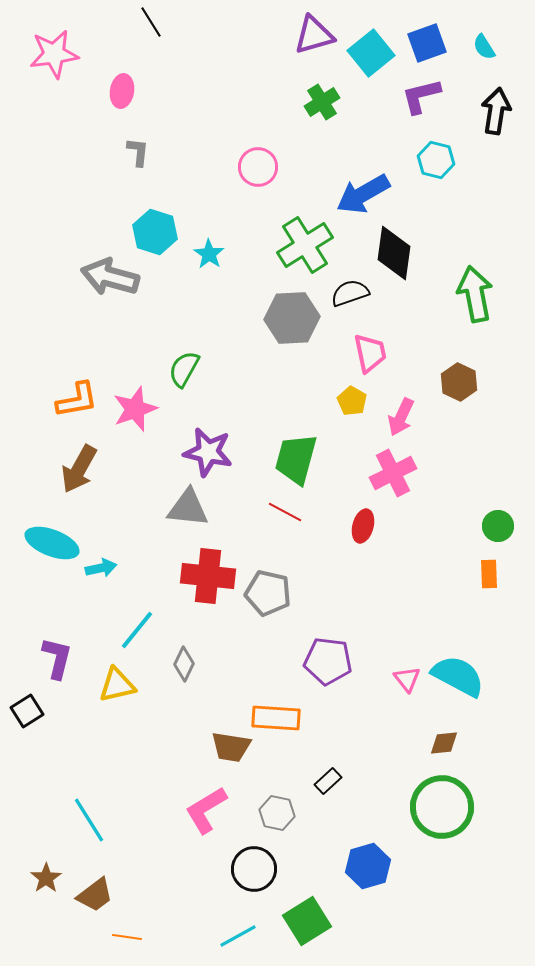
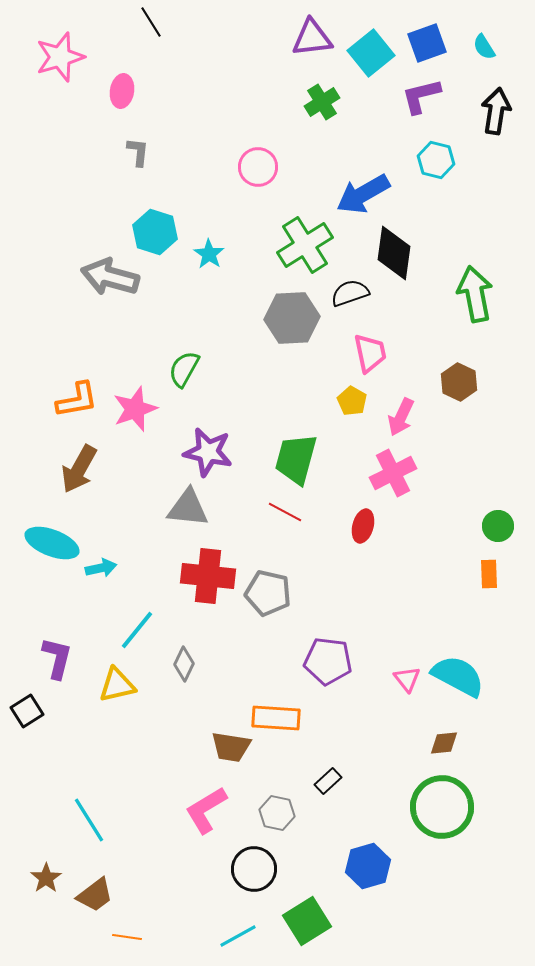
purple triangle at (314, 35): moved 2 px left, 3 px down; rotated 9 degrees clockwise
pink star at (54, 54): moved 6 px right, 3 px down; rotated 9 degrees counterclockwise
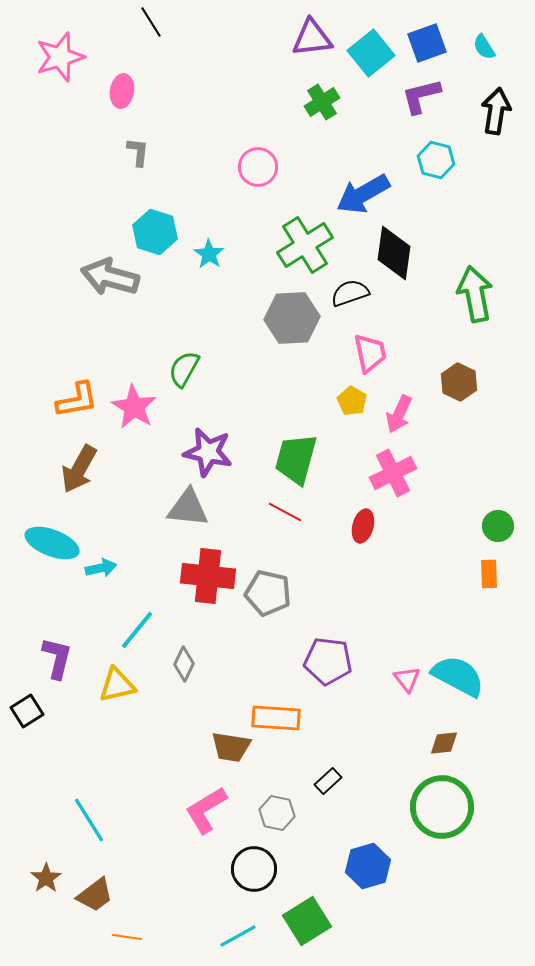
pink star at (135, 409): moved 1 px left, 2 px up; rotated 21 degrees counterclockwise
pink arrow at (401, 417): moved 2 px left, 3 px up
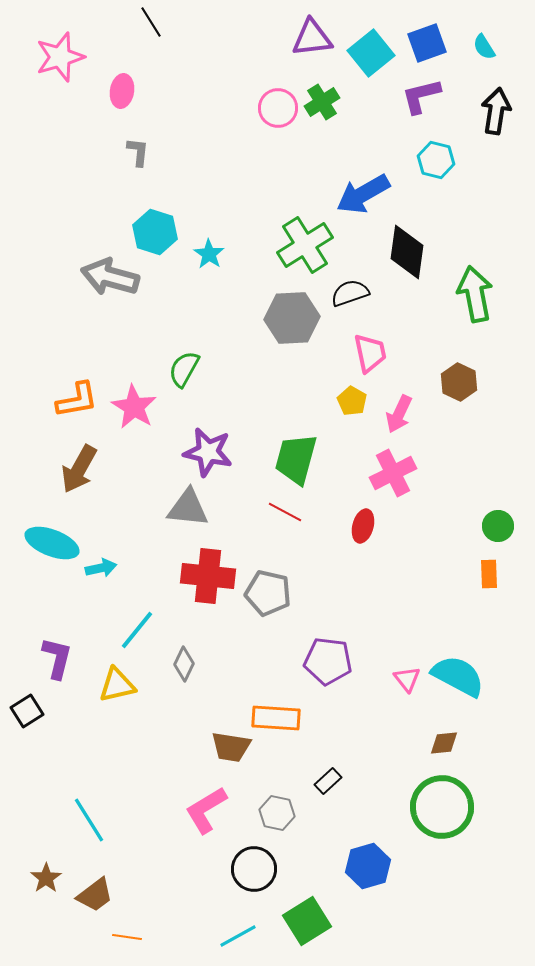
pink circle at (258, 167): moved 20 px right, 59 px up
black diamond at (394, 253): moved 13 px right, 1 px up
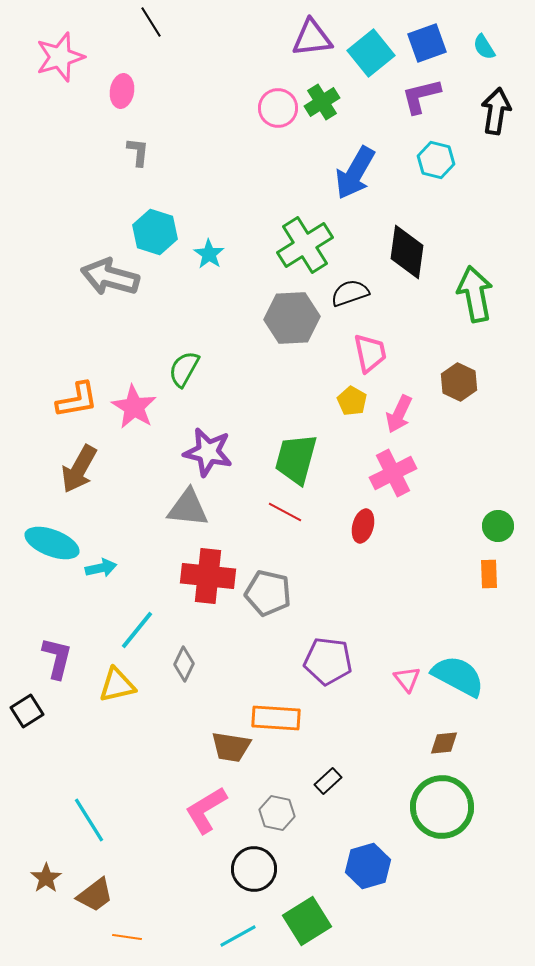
blue arrow at (363, 194): moved 8 px left, 21 px up; rotated 30 degrees counterclockwise
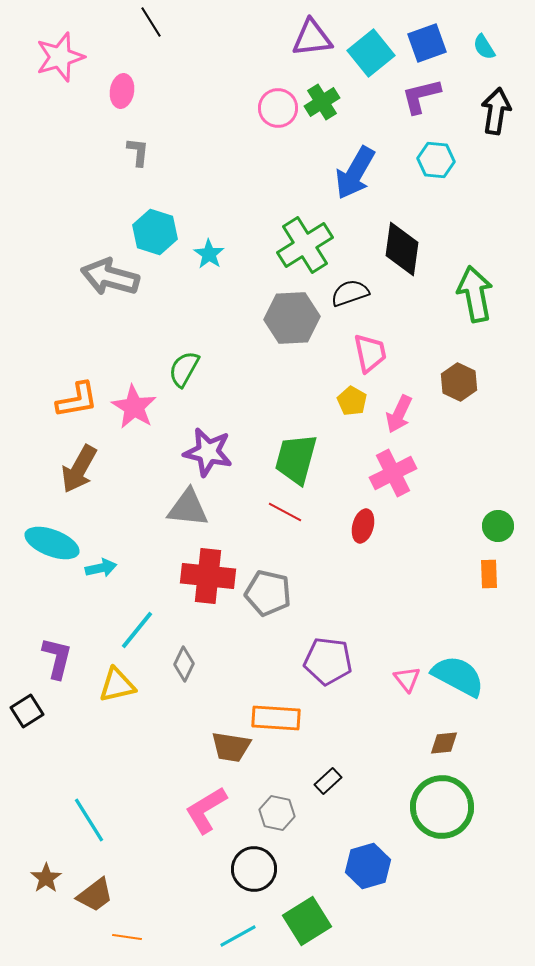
cyan hexagon at (436, 160): rotated 9 degrees counterclockwise
black diamond at (407, 252): moved 5 px left, 3 px up
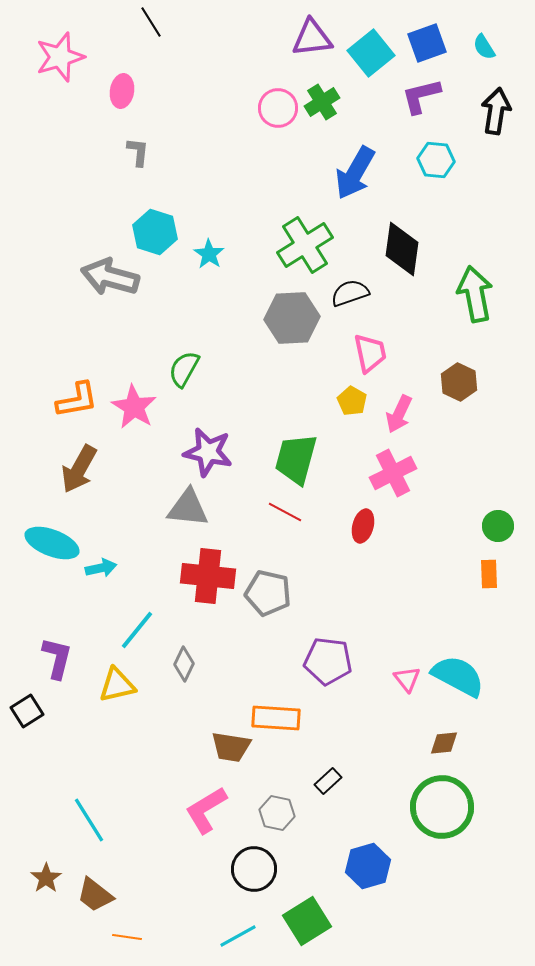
brown trapezoid at (95, 895): rotated 75 degrees clockwise
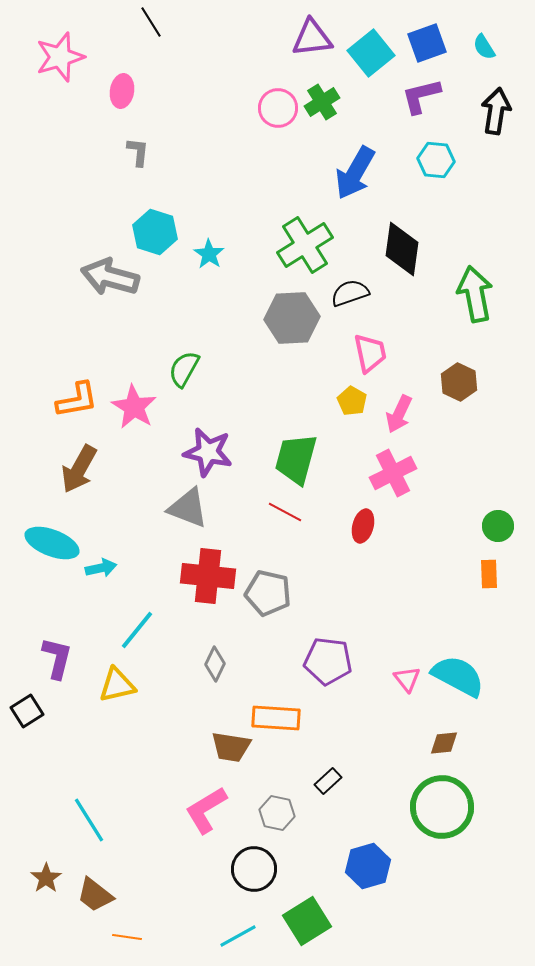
gray triangle at (188, 508): rotated 15 degrees clockwise
gray diamond at (184, 664): moved 31 px right
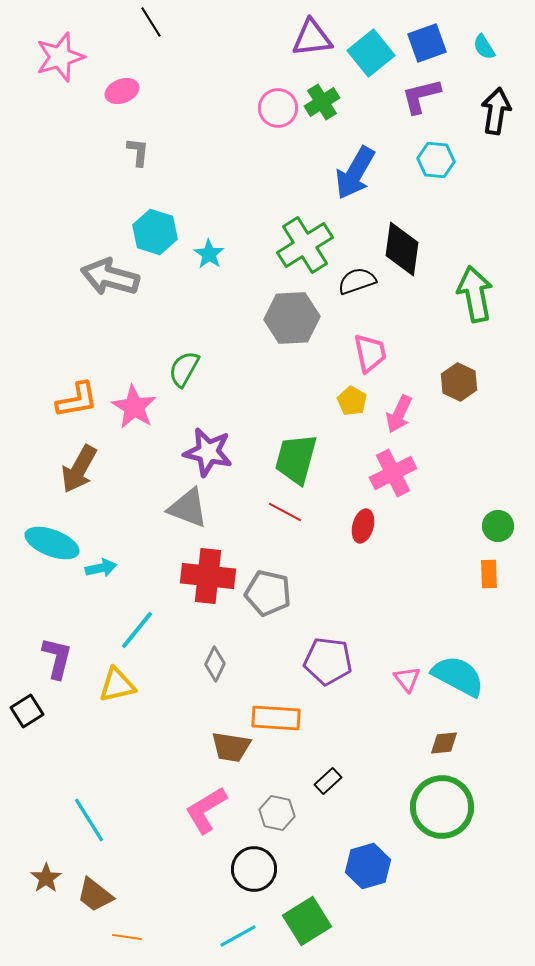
pink ellipse at (122, 91): rotated 60 degrees clockwise
black semicircle at (350, 293): moved 7 px right, 12 px up
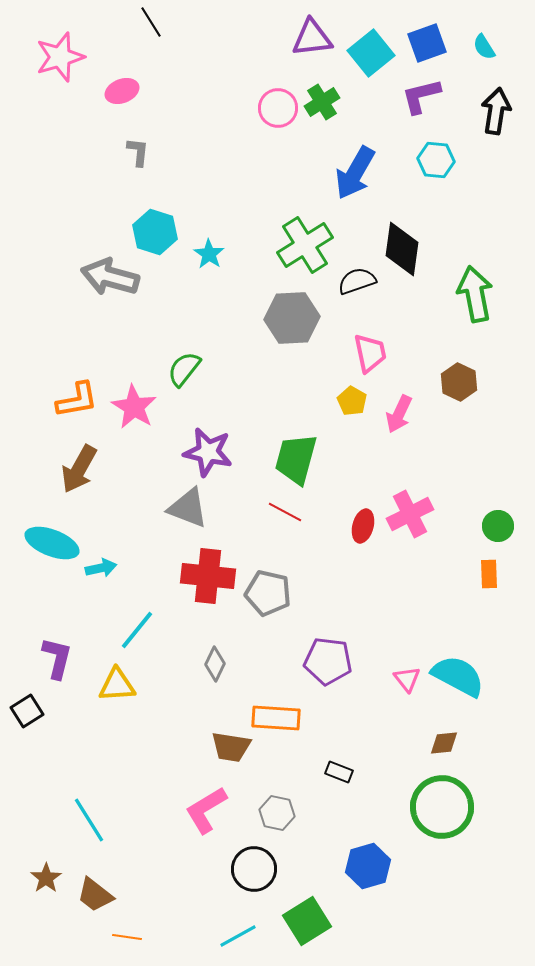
green semicircle at (184, 369): rotated 9 degrees clockwise
pink cross at (393, 473): moved 17 px right, 41 px down
yellow triangle at (117, 685): rotated 9 degrees clockwise
black rectangle at (328, 781): moved 11 px right, 9 px up; rotated 64 degrees clockwise
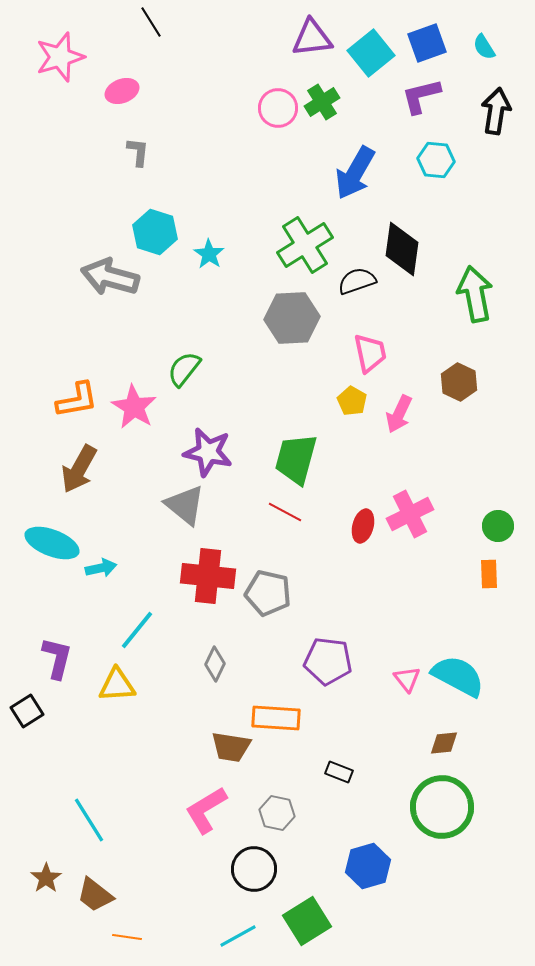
gray triangle at (188, 508): moved 3 px left, 3 px up; rotated 18 degrees clockwise
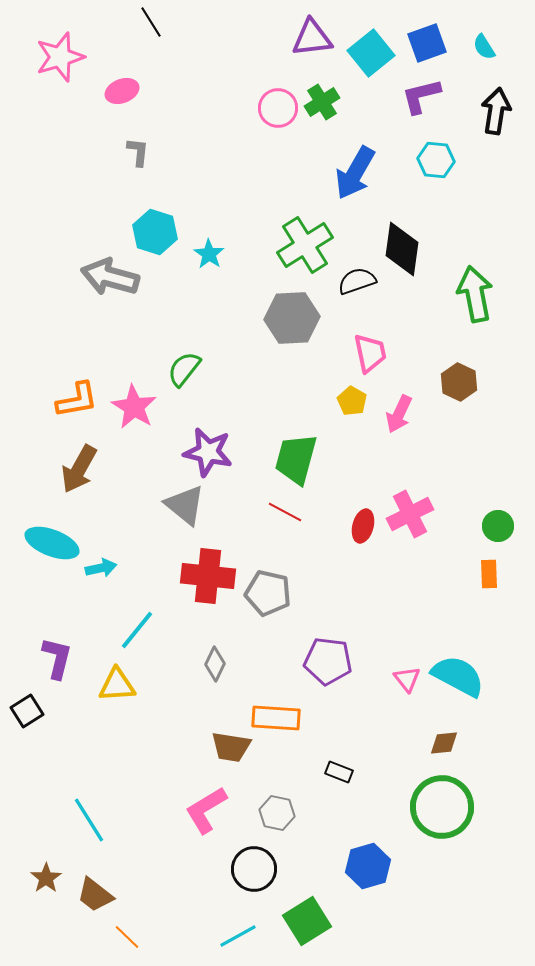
orange line at (127, 937): rotated 36 degrees clockwise
